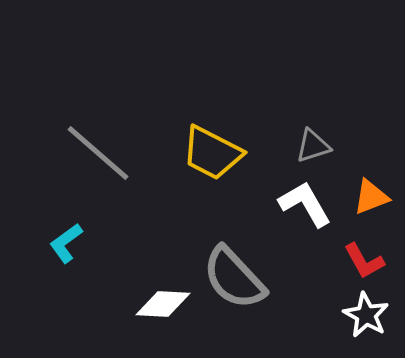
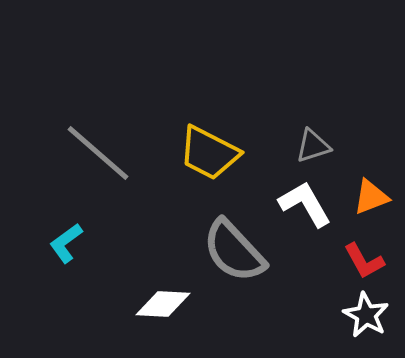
yellow trapezoid: moved 3 px left
gray semicircle: moved 27 px up
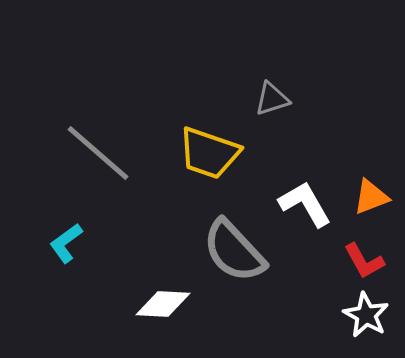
gray triangle: moved 41 px left, 47 px up
yellow trapezoid: rotated 8 degrees counterclockwise
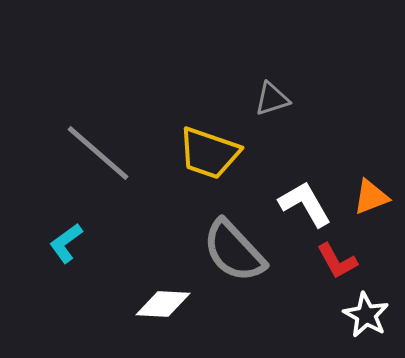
red L-shape: moved 27 px left
